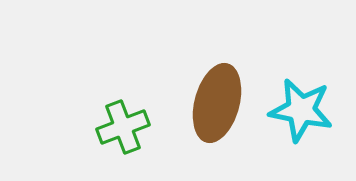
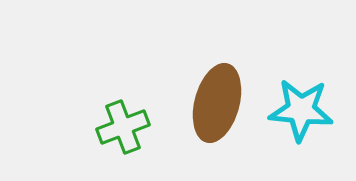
cyan star: rotated 6 degrees counterclockwise
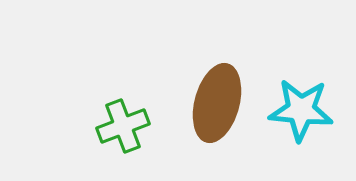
green cross: moved 1 px up
